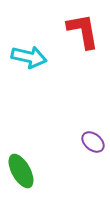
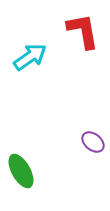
cyan arrow: moved 1 px right; rotated 48 degrees counterclockwise
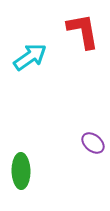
purple ellipse: moved 1 px down
green ellipse: rotated 28 degrees clockwise
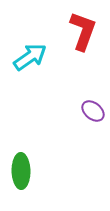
red L-shape: rotated 30 degrees clockwise
purple ellipse: moved 32 px up
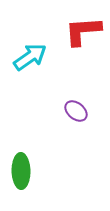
red L-shape: rotated 114 degrees counterclockwise
purple ellipse: moved 17 px left
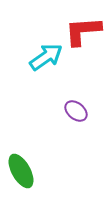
cyan arrow: moved 16 px right
green ellipse: rotated 28 degrees counterclockwise
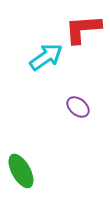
red L-shape: moved 2 px up
purple ellipse: moved 2 px right, 4 px up
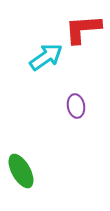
purple ellipse: moved 2 px left, 1 px up; rotated 40 degrees clockwise
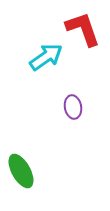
red L-shape: rotated 75 degrees clockwise
purple ellipse: moved 3 px left, 1 px down
